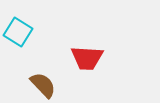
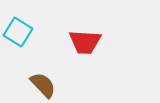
red trapezoid: moved 2 px left, 16 px up
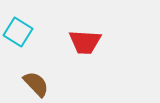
brown semicircle: moved 7 px left, 1 px up
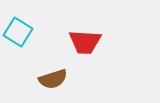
brown semicircle: moved 17 px right, 5 px up; rotated 116 degrees clockwise
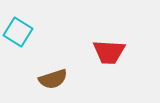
red trapezoid: moved 24 px right, 10 px down
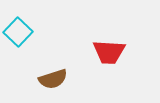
cyan square: rotated 12 degrees clockwise
